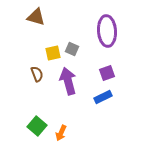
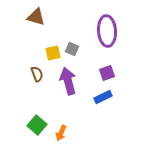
green square: moved 1 px up
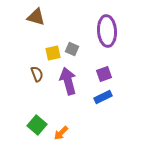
purple square: moved 3 px left, 1 px down
orange arrow: rotated 21 degrees clockwise
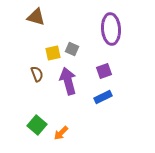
purple ellipse: moved 4 px right, 2 px up
purple square: moved 3 px up
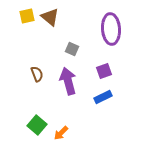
brown triangle: moved 14 px right; rotated 24 degrees clockwise
yellow square: moved 26 px left, 37 px up
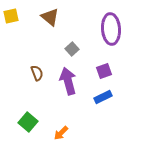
yellow square: moved 16 px left
gray square: rotated 24 degrees clockwise
brown semicircle: moved 1 px up
green square: moved 9 px left, 3 px up
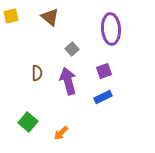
brown semicircle: rotated 21 degrees clockwise
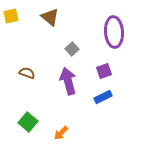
purple ellipse: moved 3 px right, 3 px down
brown semicircle: moved 10 px left; rotated 70 degrees counterclockwise
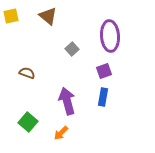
brown triangle: moved 2 px left, 1 px up
purple ellipse: moved 4 px left, 4 px down
purple arrow: moved 1 px left, 20 px down
blue rectangle: rotated 54 degrees counterclockwise
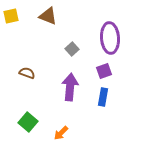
brown triangle: rotated 18 degrees counterclockwise
purple ellipse: moved 2 px down
purple arrow: moved 3 px right, 14 px up; rotated 20 degrees clockwise
